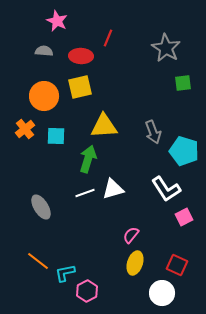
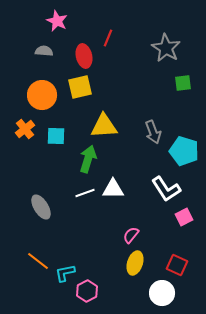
red ellipse: moved 3 px right; rotated 75 degrees clockwise
orange circle: moved 2 px left, 1 px up
white triangle: rotated 15 degrees clockwise
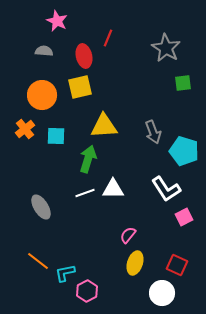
pink semicircle: moved 3 px left
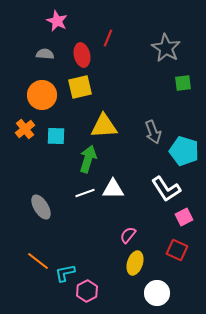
gray semicircle: moved 1 px right, 3 px down
red ellipse: moved 2 px left, 1 px up
red square: moved 15 px up
white circle: moved 5 px left
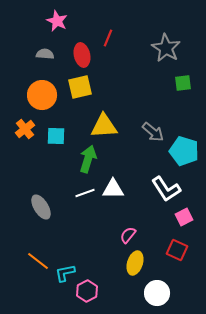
gray arrow: rotated 30 degrees counterclockwise
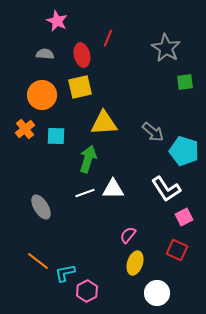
green square: moved 2 px right, 1 px up
yellow triangle: moved 3 px up
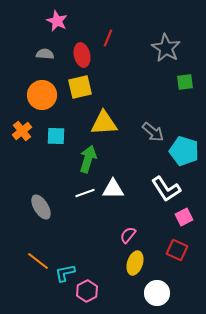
orange cross: moved 3 px left, 2 px down
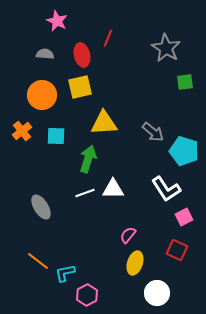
pink hexagon: moved 4 px down
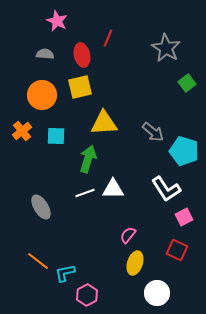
green square: moved 2 px right, 1 px down; rotated 30 degrees counterclockwise
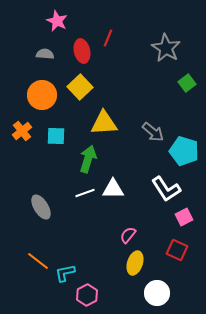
red ellipse: moved 4 px up
yellow square: rotated 30 degrees counterclockwise
